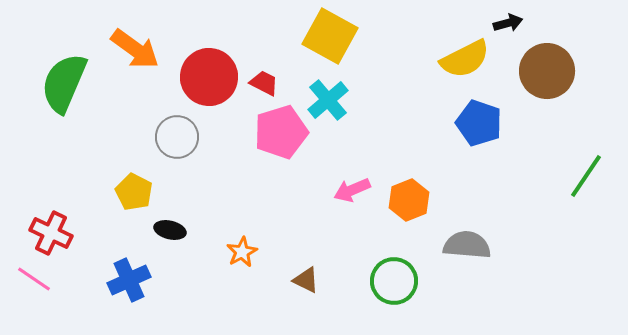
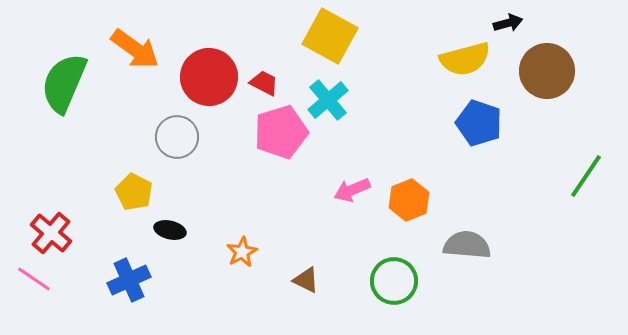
yellow semicircle: rotated 12 degrees clockwise
red cross: rotated 15 degrees clockwise
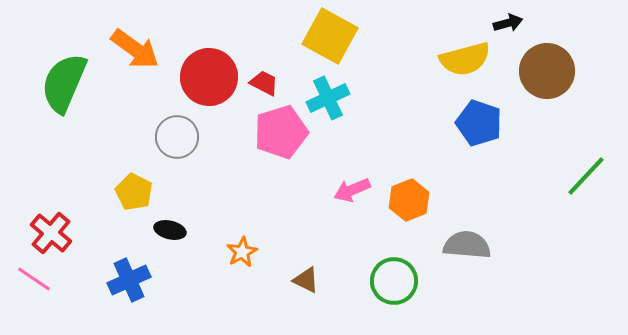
cyan cross: moved 2 px up; rotated 15 degrees clockwise
green line: rotated 9 degrees clockwise
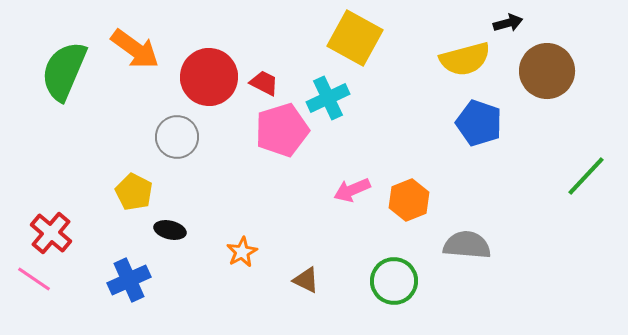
yellow square: moved 25 px right, 2 px down
green semicircle: moved 12 px up
pink pentagon: moved 1 px right, 2 px up
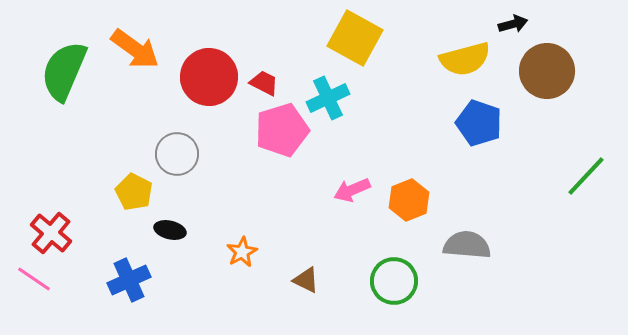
black arrow: moved 5 px right, 1 px down
gray circle: moved 17 px down
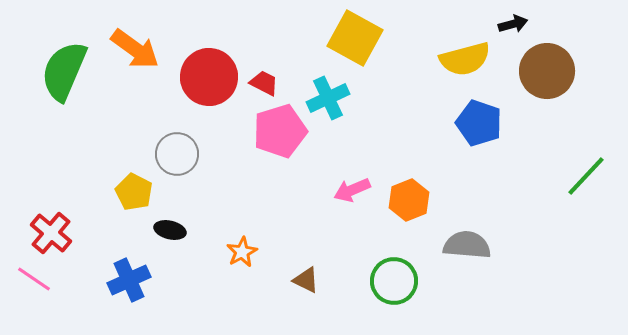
pink pentagon: moved 2 px left, 1 px down
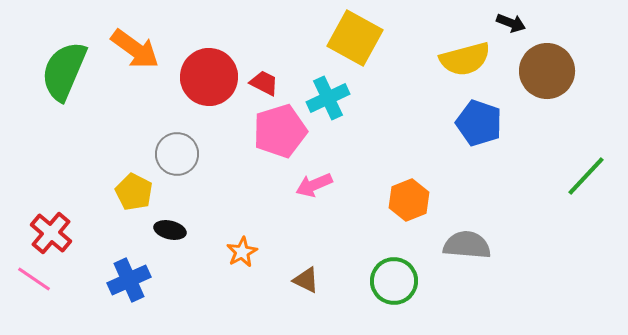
black arrow: moved 2 px left, 1 px up; rotated 36 degrees clockwise
pink arrow: moved 38 px left, 5 px up
